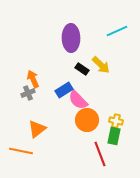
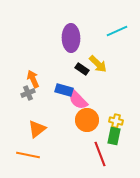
yellow arrow: moved 3 px left, 1 px up
blue rectangle: rotated 48 degrees clockwise
orange line: moved 7 px right, 4 px down
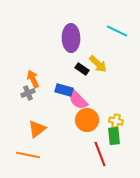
cyan line: rotated 50 degrees clockwise
green rectangle: rotated 18 degrees counterclockwise
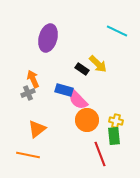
purple ellipse: moved 23 px left; rotated 16 degrees clockwise
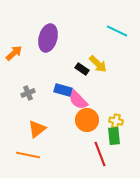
orange arrow: moved 19 px left, 26 px up; rotated 72 degrees clockwise
blue rectangle: moved 1 px left
